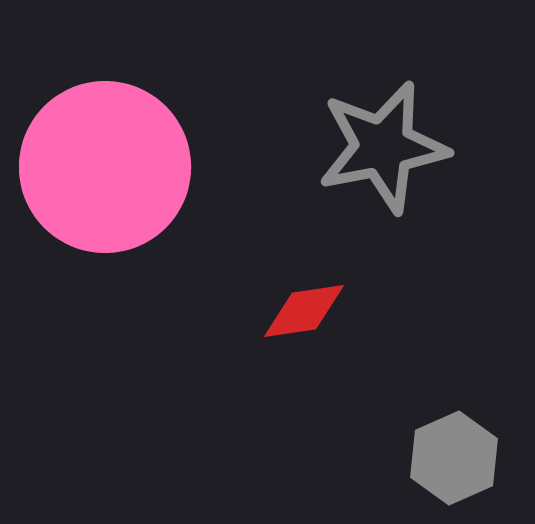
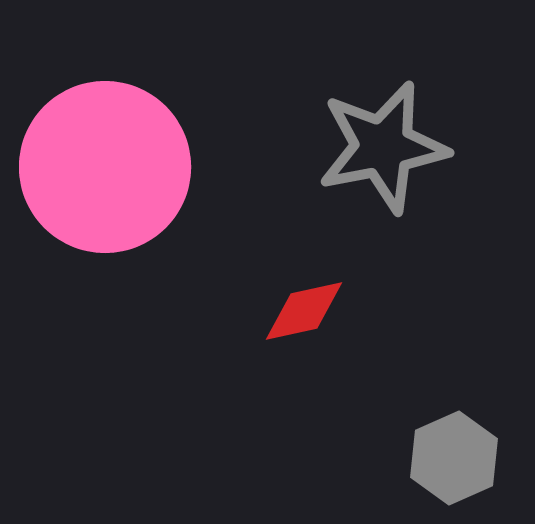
red diamond: rotated 4 degrees counterclockwise
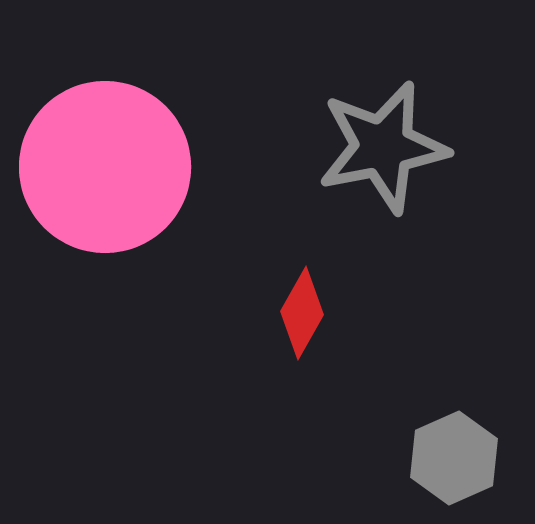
red diamond: moved 2 px left, 2 px down; rotated 48 degrees counterclockwise
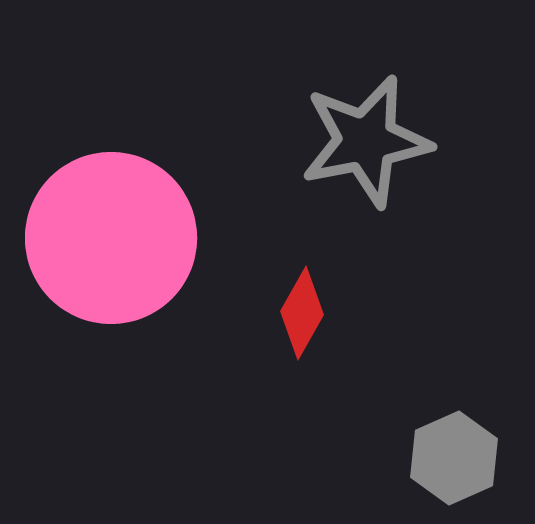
gray star: moved 17 px left, 6 px up
pink circle: moved 6 px right, 71 px down
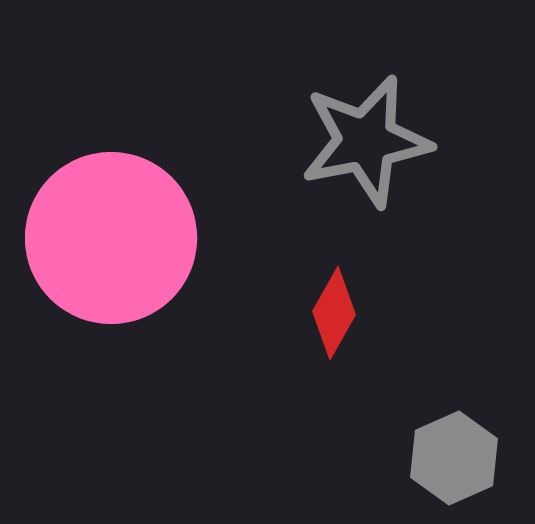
red diamond: moved 32 px right
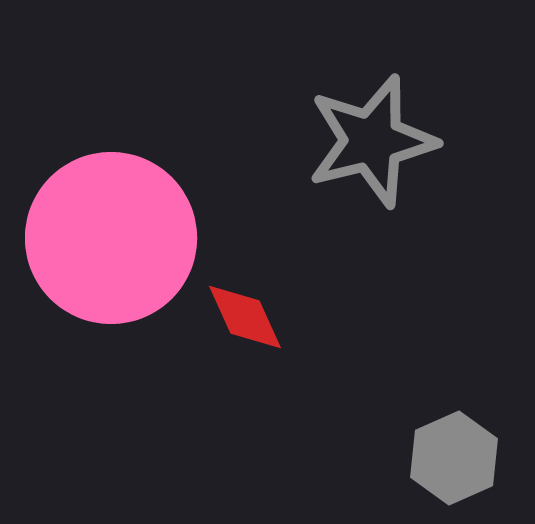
gray star: moved 6 px right; rotated 3 degrees counterclockwise
red diamond: moved 89 px left, 4 px down; rotated 54 degrees counterclockwise
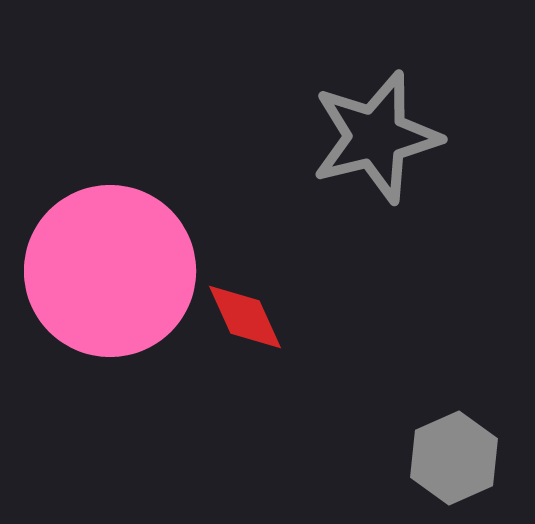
gray star: moved 4 px right, 4 px up
pink circle: moved 1 px left, 33 px down
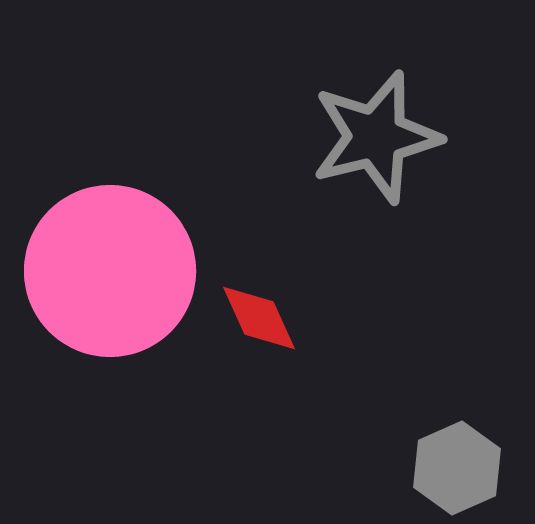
red diamond: moved 14 px right, 1 px down
gray hexagon: moved 3 px right, 10 px down
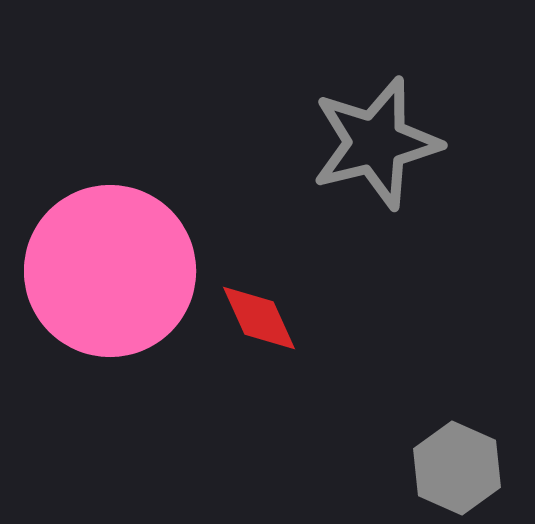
gray star: moved 6 px down
gray hexagon: rotated 12 degrees counterclockwise
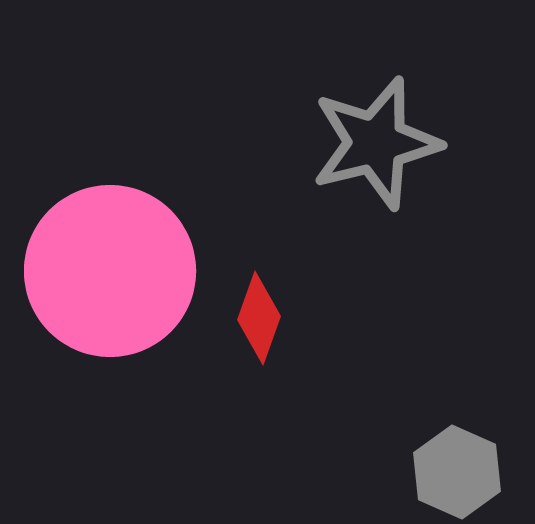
red diamond: rotated 44 degrees clockwise
gray hexagon: moved 4 px down
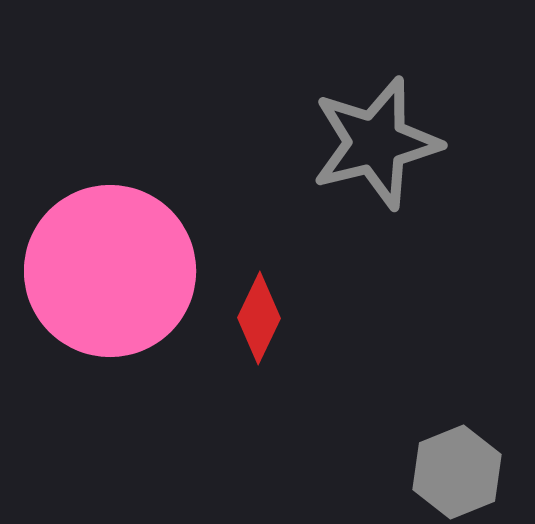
red diamond: rotated 6 degrees clockwise
gray hexagon: rotated 14 degrees clockwise
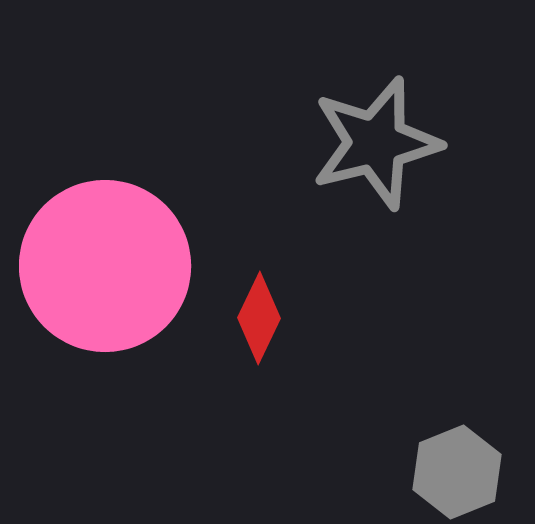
pink circle: moved 5 px left, 5 px up
